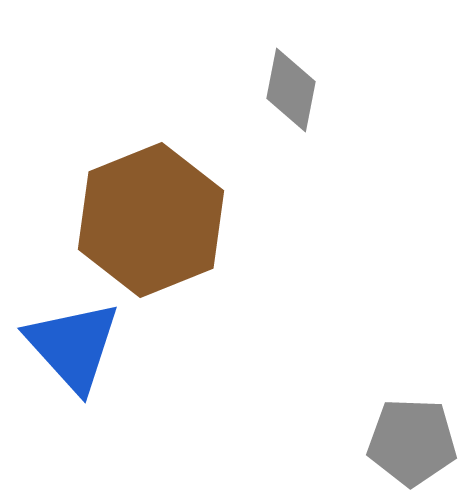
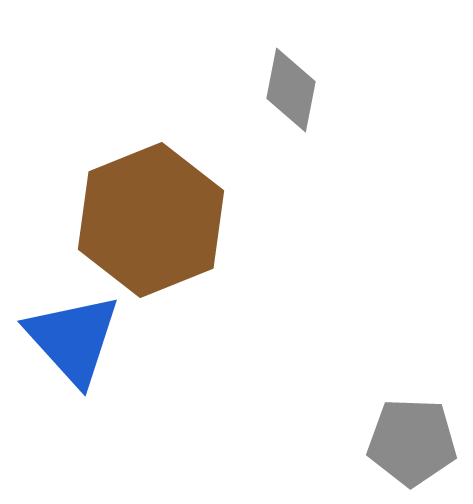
blue triangle: moved 7 px up
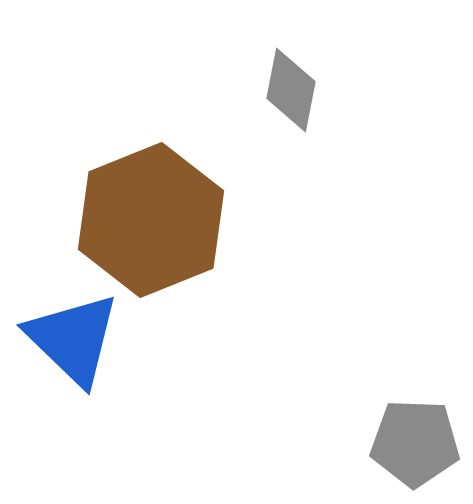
blue triangle: rotated 4 degrees counterclockwise
gray pentagon: moved 3 px right, 1 px down
